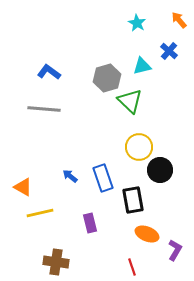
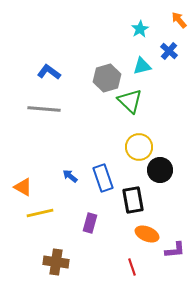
cyan star: moved 3 px right, 6 px down; rotated 12 degrees clockwise
purple rectangle: rotated 30 degrees clockwise
purple L-shape: rotated 55 degrees clockwise
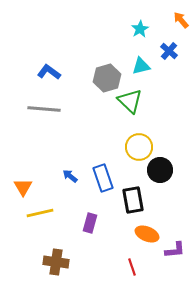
orange arrow: moved 2 px right
cyan triangle: moved 1 px left
orange triangle: rotated 30 degrees clockwise
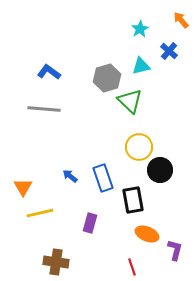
purple L-shape: rotated 70 degrees counterclockwise
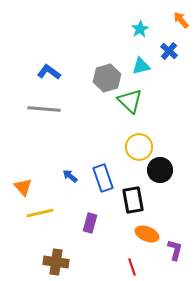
orange triangle: rotated 12 degrees counterclockwise
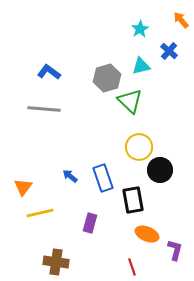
orange triangle: rotated 18 degrees clockwise
